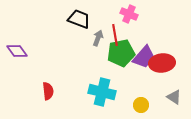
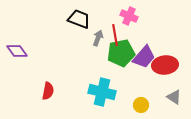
pink cross: moved 2 px down
red ellipse: moved 3 px right, 2 px down
red semicircle: rotated 18 degrees clockwise
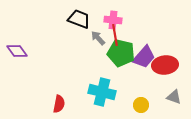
pink cross: moved 16 px left, 4 px down; rotated 18 degrees counterclockwise
gray arrow: rotated 63 degrees counterclockwise
green pentagon: rotated 24 degrees clockwise
red semicircle: moved 11 px right, 13 px down
gray triangle: rotated 14 degrees counterclockwise
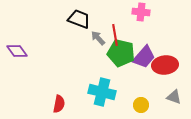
pink cross: moved 28 px right, 8 px up
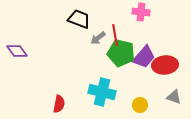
gray arrow: rotated 84 degrees counterclockwise
yellow circle: moved 1 px left
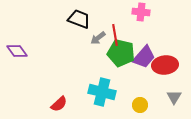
gray triangle: rotated 42 degrees clockwise
red semicircle: rotated 36 degrees clockwise
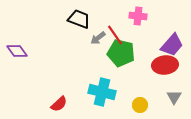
pink cross: moved 3 px left, 4 px down
red line: rotated 25 degrees counterclockwise
purple trapezoid: moved 28 px right, 12 px up
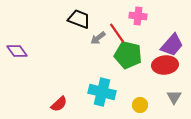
red line: moved 2 px right, 2 px up
green pentagon: moved 7 px right, 2 px down
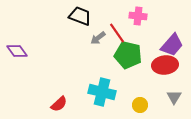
black trapezoid: moved 1 px right, 3 px up
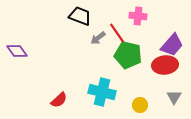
red semicircle: moved 4 px up
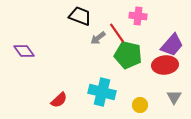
purple diamond: moved 7 px right
